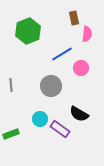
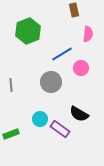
brown rectangle: moved 8 px up
pink semicircle: moved 1 px right
gray circle: moved 4 px up
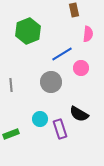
purple rectangle: rotated 36 degrees clockwise
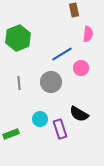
green hexagon: moved 10 px left, 7 px down
gray line: moved 8 px right, 2 px up
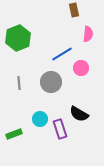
green rectangle: moved 3 px right
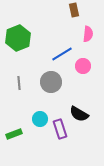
pink circle: moved 2 px right, 2 px up
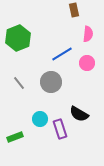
pink circle: moved 4 px right, 3 px up
gray line: rotated 32 degrees counterclockwise
green rectangle: moved 1 px right, 3 px down
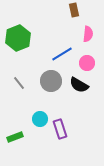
gray circle: moved 1 px up
black semicircle: moved 29 px up
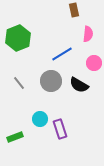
pink circle: moved 7 px right
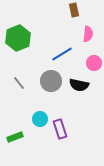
black semicircle: rotated 18 degrees counterclockwise
